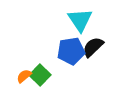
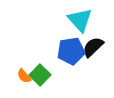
cyan triangle: rotated 8 degrees counterclockwise
orange semicircle: rotated 91 degrees counterclockwise
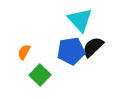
orange semicircle: moved 24 px up; rotated 70 degrees clockwise
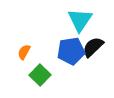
cyan triangle: rotated 16 degrees clockwise
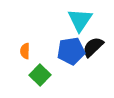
orange semicircle: moved 1 px right, 1 px up; rotated 28 degrees counterclockwise
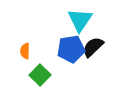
blue pentagon: moved 2 px up
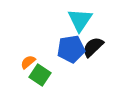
orange semicircle: moved 3 px right, 11 px down; rotated 49 degrees clockwise
green square: rotated 10 degrees counterclockwise
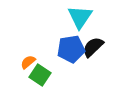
cyan triangle: moved 3 px up
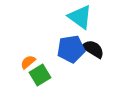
cyan triangle: rotated 28 degrees counterclockwise
black semicircle: moved 2 px down; rotated 75 degrees clockwise
green square: rotated 25 degrees clockwise
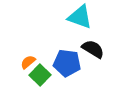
cyan triangle: rotated 16 degrees counterclockwise
blue pentagon: moved 4 px left, 14 px down; rotated 16 degrees clockwise
green square: rotated 15 degrees counterclockwise
